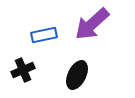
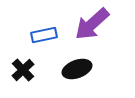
black cross: rotated 20 degrees counterclockwise
black ellipse: moved 6 px up; rotated 44 degrees clockwise
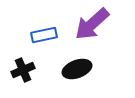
black cross: rotated 20 degrees clockwise
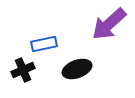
purple arrow: moved 17 px right
blue rectangle: moved 9 px down
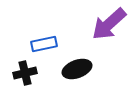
black cross: moved 2 px right, 3 px down; rotated 10 degrees clockwise
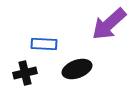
blue rectangle: rotated 15 degrees clockwise
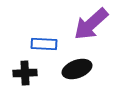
purple arrow: moved 18 px left
black cross: rotated 10 degrees clockwise
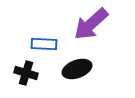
black cross: moved 1 px right; rotated 20 degrees clockwise
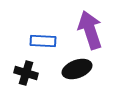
purple arrow: moved 1 px left, 6 px down; rotated 114 degrees clockwise
blue rectangle: moved 1 px left, 3 px up
